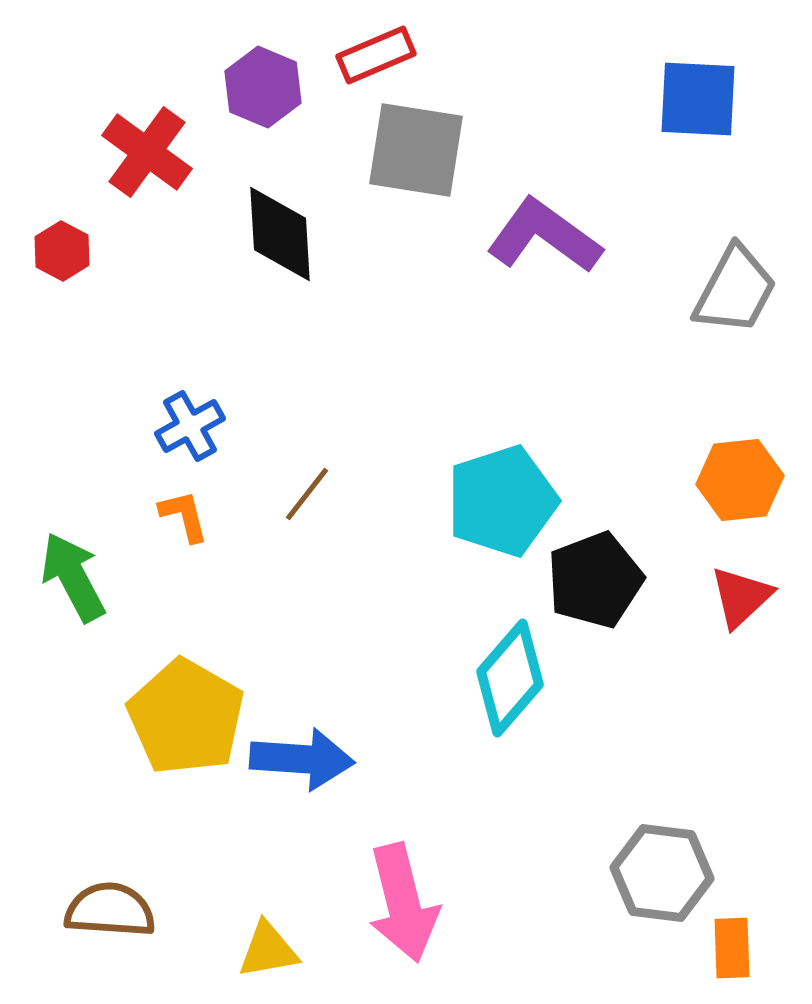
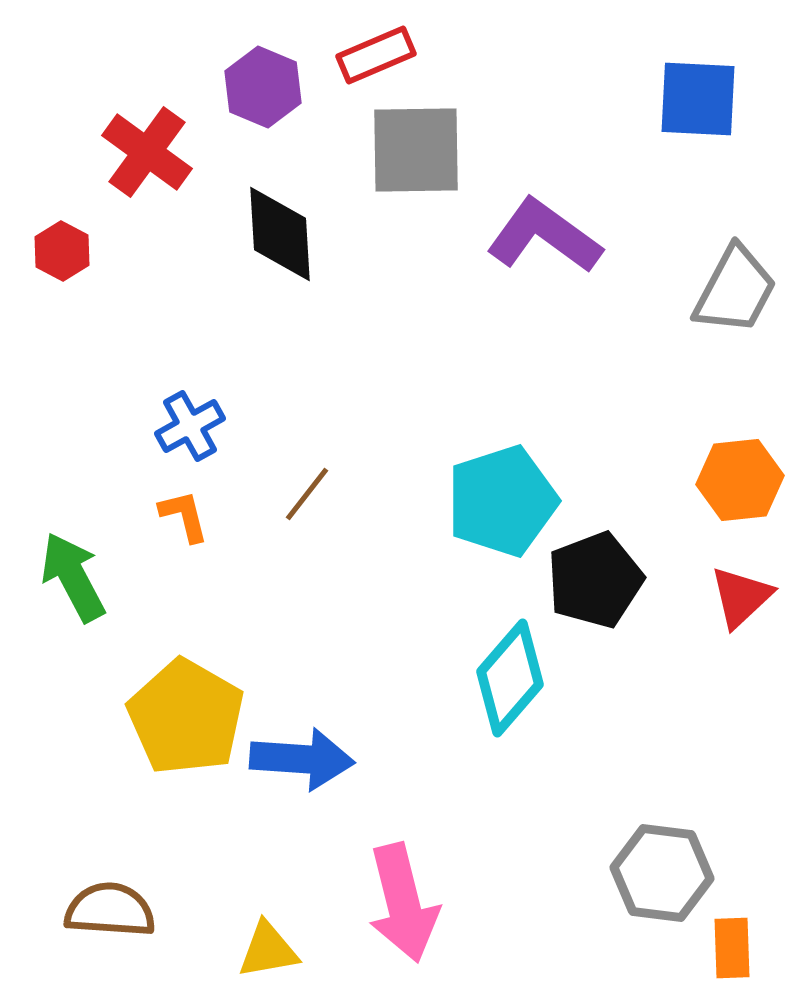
gray square: rotated 10 degrees counterclockwise
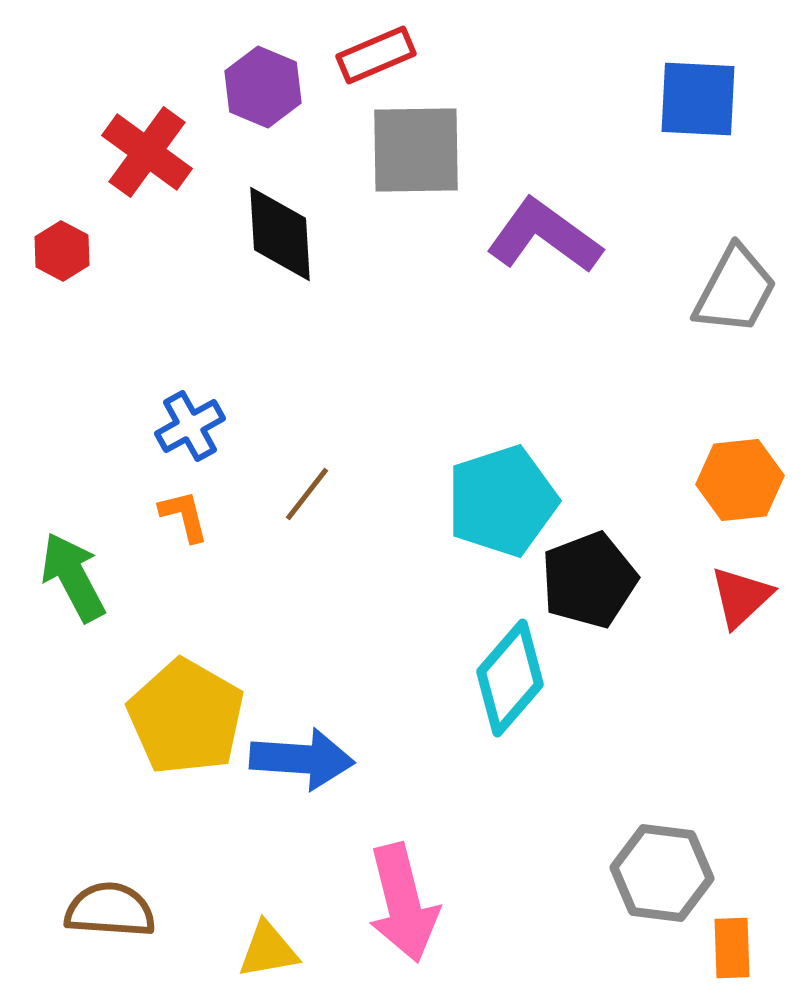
black pentagon: moved 6 px left
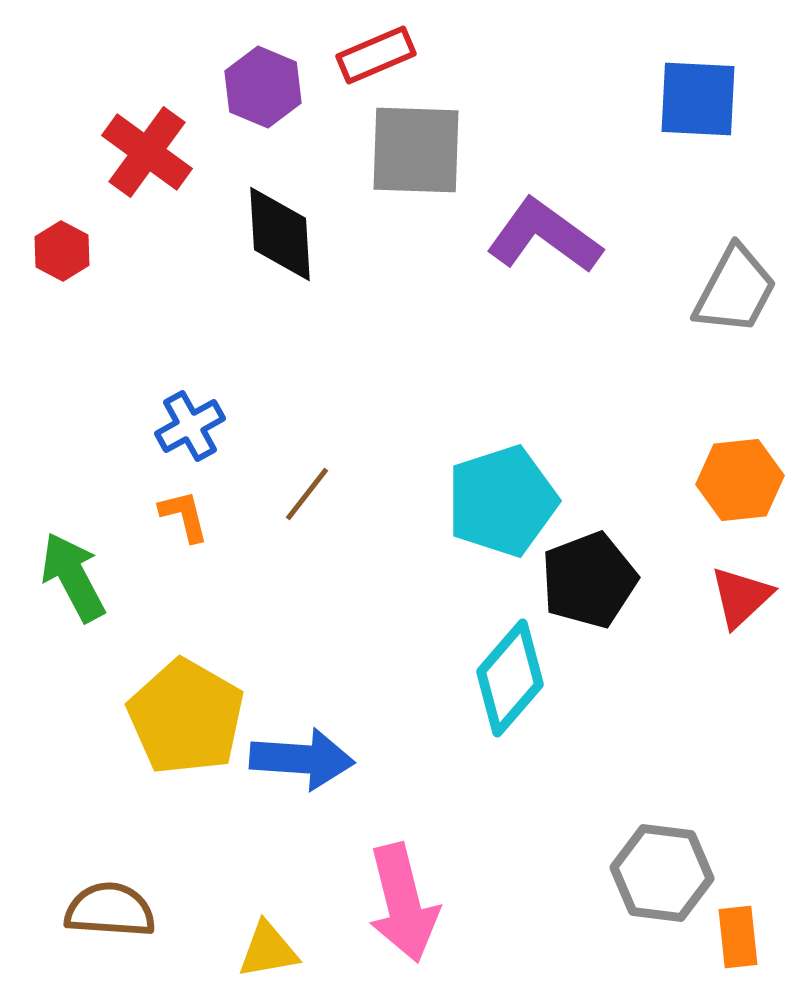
gray square: rotated 3 degrees clockwise
orange rectangle: moved 6 px right, 11 px up; rotated 4 degrees counterclockwise
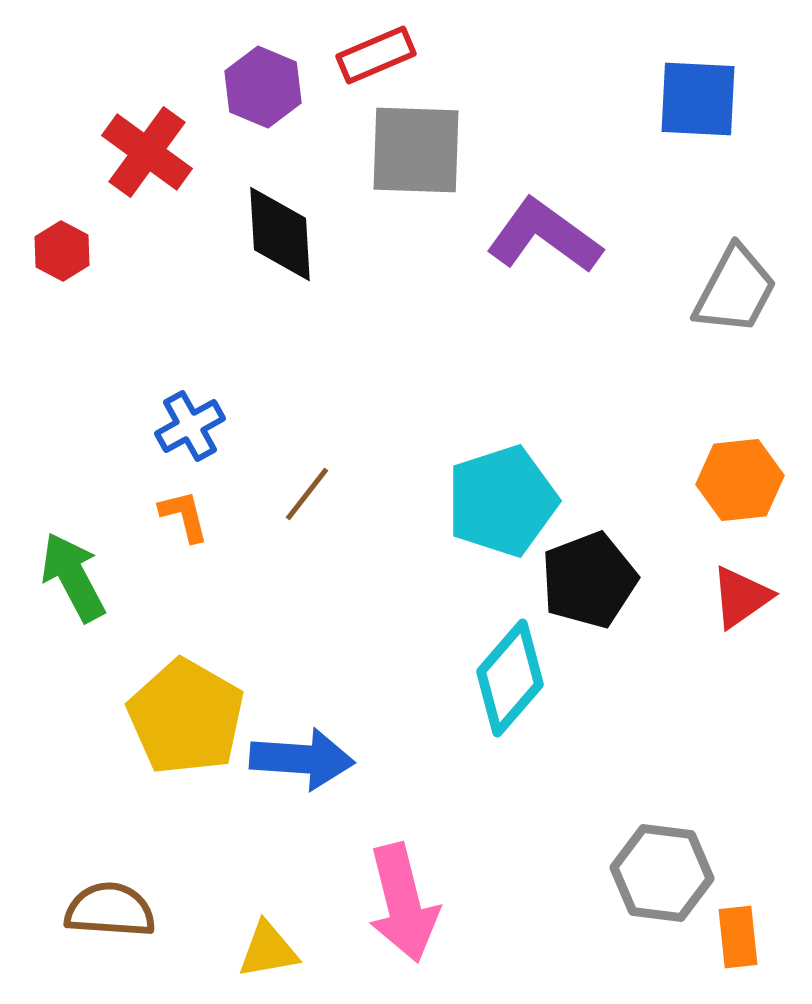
red triangle: rotated 8 degrees clockwise
